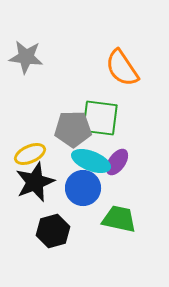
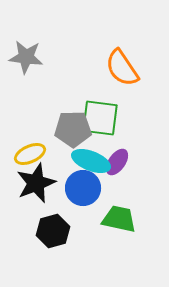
black star: moved 1 px right, 1 px down
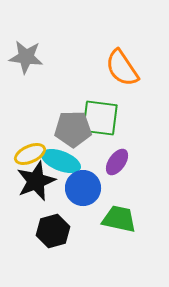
cyan ellipse: moved 30 px left
black star: moved 2 px up
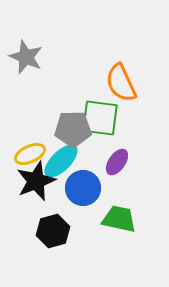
gray star: rotated 16 degrees clockwise
orange semicircle: moved 1 px left, 15 px down; rotated 9 degrees clockwise
cyan ellipse: rotated 66 degrees counterclockwise
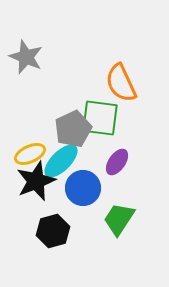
gray pentagon: rotated 24 degrees counterclockwise
green trapezoid: rotated 69 degrees counterclockwise
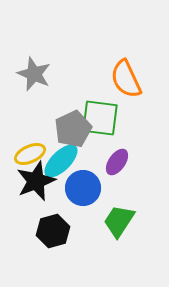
gray star: moved 8 px right, 17 px down
orange semicircle: moved 5 px right, 4 px up
green trapezoid: moved 2 px down
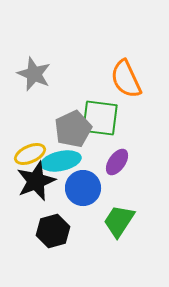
cyan ellipse: rotated 33 degrees clockwise
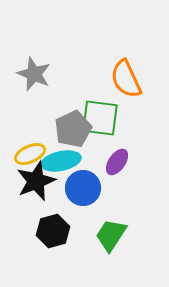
green trapezoid: moved 8 px left, 14 px down
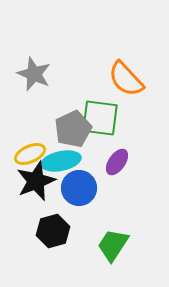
orange semicircle: rotated 18 degrees counterclockwise
blue circle: moved 4 px left
green trapezoid: moved 2 px right, 10 px down
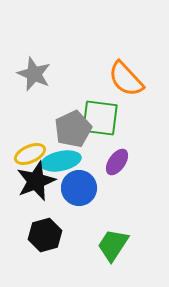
black hexagon: moved 8 px left, 4 px down
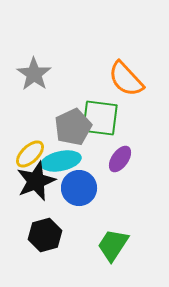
gray star: rotated 12 degrees clockwise
gray pentagon: moved 2 px up
yellow ellipse: rotated 20 degrees counterclockwise
purple ellipse: moved 3 px right, 3 px up
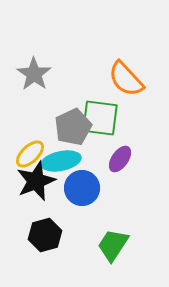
blue circle: moved 3 px right
